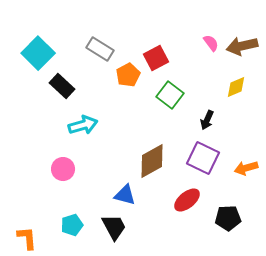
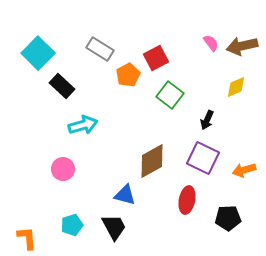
orange arrow: moved 2 px left, 2 px down
red ellipse: rotated 40 degrees counterclockwise
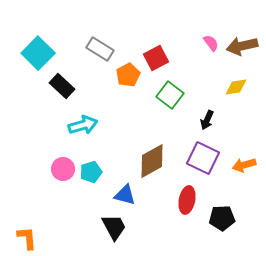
yellow diamond: rotated 15 degrees clockwise
orange arrow: moved 5 px up
black pentagon: moved 6 px left
cyan pentagon: moved 19 px right, 53 px up
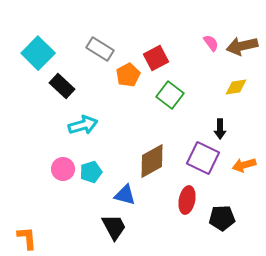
black arrow: moved 13 px right, 9 px down; rotated 24 degrees counterclockwise
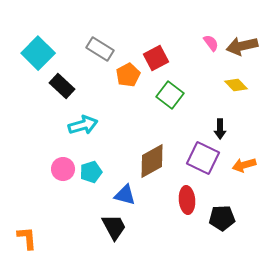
yellow diamond: moved 2 px up; rotated 55 degrees clockwise
red ellipse: rotated 16 degrees counterclockwise
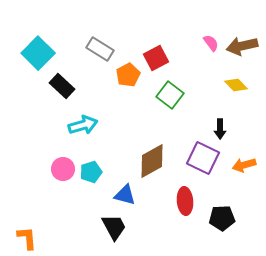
red ellipse: moved 2 px left, 1 px down
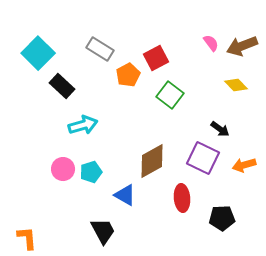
brown arrow: rotated 8 degrees counterclockwise
black arrow: rotated 54 degrees counterclockwise
blue triangle: rotated 15 degrees clockwise
red ellipse: moved 3 px left, 3 px up
black trapezoid: moved 11 px left, 4 px down
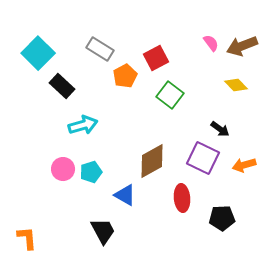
orange pentagon: moved 3 px left, 1 px down
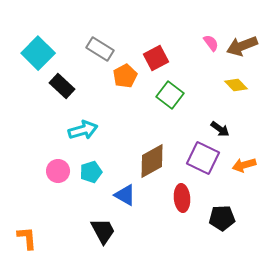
cyan arrow: moved 5 px down
pink circle: moved 5 px left, 2 px down
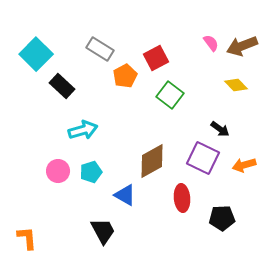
cyan square: moved 2 px left, 1 px down
